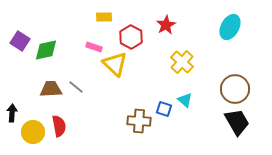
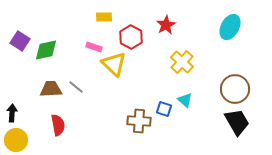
yellow triangle: moved 1 px left
red semicircle: moved 1 px left, 1 px up
yellow circle: moved 17 px left, 8 px down
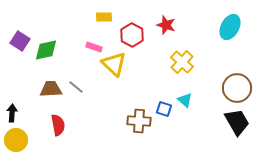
red star: rotated 24 degrees counterclockwise
red hexagon: moved 1 px right, 2 px up
brown circle: moved 2 px right, 1 px up
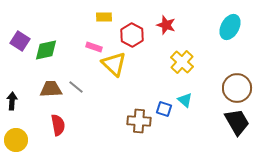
black arrow: moved 12 px up
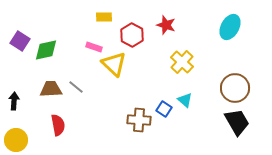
brown circle: moved 2 px left
black arrow: moved 2 px right
blue square: rotated 14 degrees clockwise
brown cross: moved 1 px up
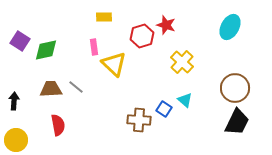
red hexagon: moved 10 px right, 1 px down; rotated 15 degrees clockwise
pink rectangle: rotated 63 degrees clockwise
black trapezoid: rotated 56 degrees clockwise
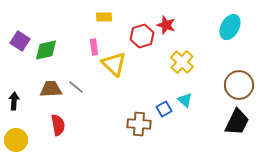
brown circle: moved 4 px right, 3 px up
blue square: rotated 28 degrees clockwise
brown cross: moved 4 px down
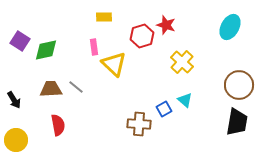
black arrow: moved 1 px up; rotated 144 degrees clockwise
black trapezoid: rotated 16 degrees counterclockwise
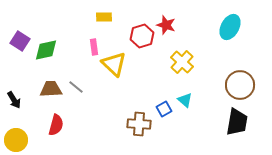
brown circle: moved 1 px right
red semicircle: moved 2 px left; rotated 25 degrees clockwise
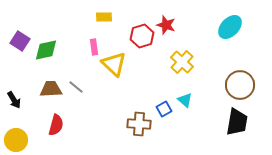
cyan ellipse: rotated 15 degrees clockwise
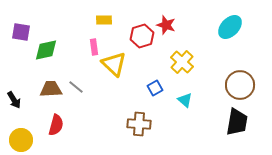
yellow rectangle: moved 3 px down
purple square: moved 1 px right, 9 px up; rotated 24 degrees counterclockwise
blue square: moved 9 px left, 21 px up
yellow circle: moved 5 px right
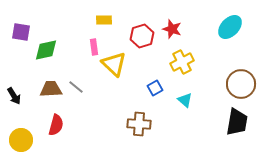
red star: moved 6 px right, 4 px down
yellow cross: rotated 20 degrees clockwise
brown circle: moved 1 px right, 1 px up
black arrow: moved 4 px up
